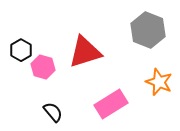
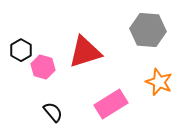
gray hexagon: rotated 16 degrees counterclockwise
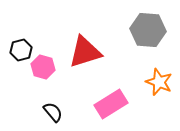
black hexagon: rotated 15 degrees clockwise
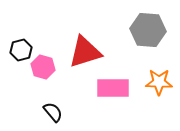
orange star: rotated 20 degrees counterclockwise
pink rectangle: moved 2 px right, 16 px up; rotated 32 degrees clockwise
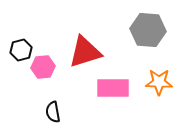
pink hexagon: rotated 20 degrees counterclockwise
black semicircle: rotated 150 degrees counterclockwise
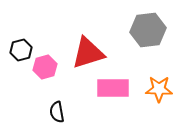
gray hexagon: rotated 12 degrees counterclockwise
red triangle: moved 3 px right, 1 px down
pink hexagon: moved 2 px right; rotated 10 degrees counterclockwise
orange star: moved 7 px down
black semicircle: moved 4 px right
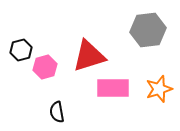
red triangle: moved 1 px right, 3 px down
orange star: rotated 20 degrees counterclockwise
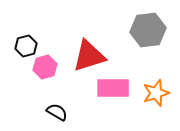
black hexagon: moved 5 px right, 4 px up
orange star: moved 3 px left, 4 px down
black semicircle: rotated 130 degrees clockwise
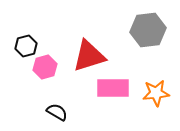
orange star: rotated 12 degrees clockwise
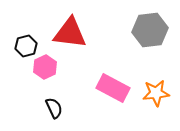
gray hexagon: moved 2 px right
red triangle: moved 19 px left, 23 px up; rotated 24 degrees clockwise
pink hexagon: rotated 10 degrees counterclockwise
pink rectangle: rotated 28 degrees clockwise
black semicircle: moved 3 px left, 4 px up; rotated 35 degrees clockwise
